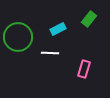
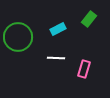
white line: moved 6 px right, 5 px down
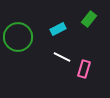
white line: moved 6 px right, 1 px up; rotated 24 degrees clockwise
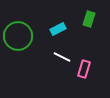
green rectangle: rotated 21 degrees counterclockwise
green circle: moved 1 px up
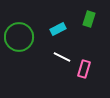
green circle: moved 1 px right, 1 px down
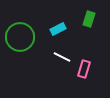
green circle: moved 1 px right
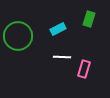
green circle: moved 2 px left, 1 px up
white line: rotated 24 degrees counterclockwise
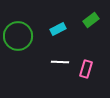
green rectangle: moved 2 px right, 1 px down; rotated 35 degrees clockwise
white line: moved 2 px left, 5 px down
pink rectangle: moved 2 px right
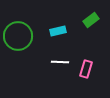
cyan rectangle: moved 2 px down; rotated 14 degrees clockwise
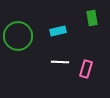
green rectangle: moved 1 px right, 2 px up; rotated 63 degrees counterclockwise
